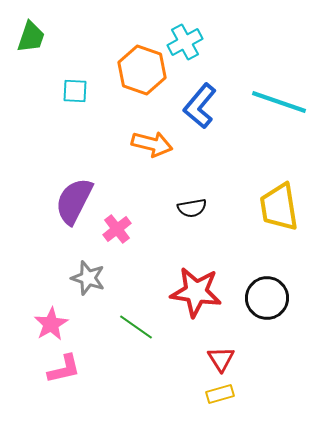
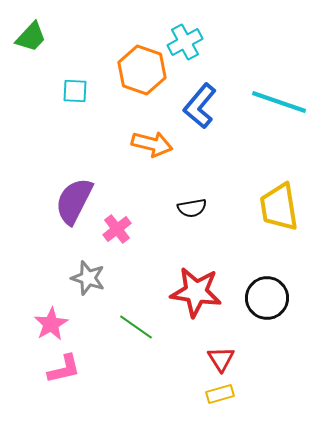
green trapezoid: rotated 24 degrees clockwise
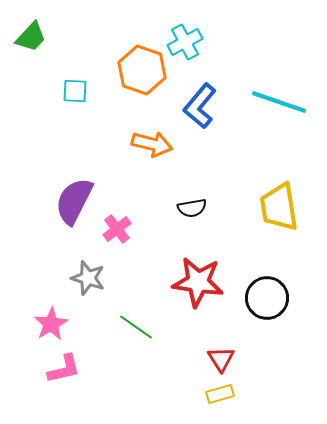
red star: moved 2 px right, 10 px up
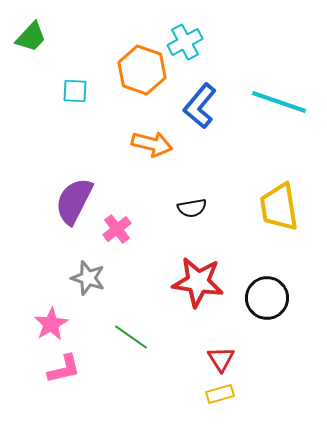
green line: moved 5 px left, 10 px down
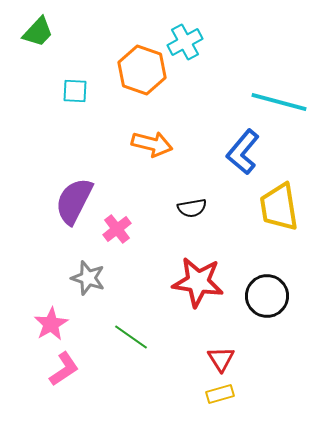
green trapezoid: moved 7 px right, 5 px up
cyan line: rotated 4 degrees counterclockwise
blue L-shape: moved 43 px right, 46 px down
black circle: moved 2 px up
pink L-shape: rotated 21 degrees counterclockwise
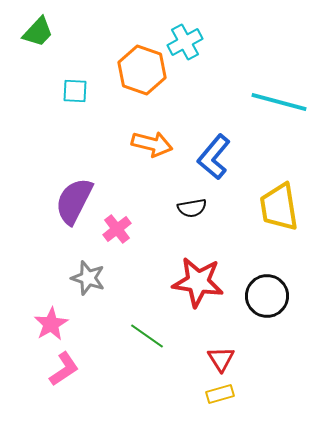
blue L-shape: moved 29 px left, 5 px down
green line: moved 16 px right, 1 px up
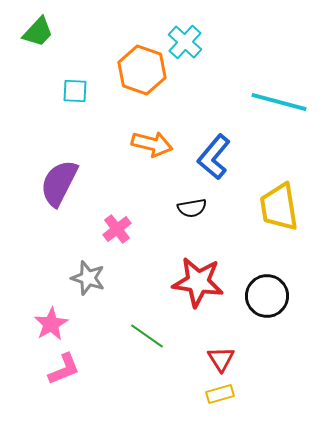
cyan cross: rotated 20 degrees counterclockwise
purple semicircle: moved 15 px left, 18 px up
pink L-shape: rotated 12 degrees clockwise
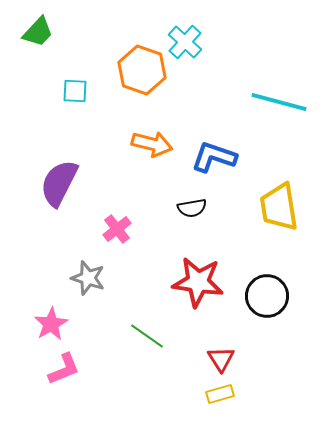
blue L-shape: rotated 69 degrees clockwise
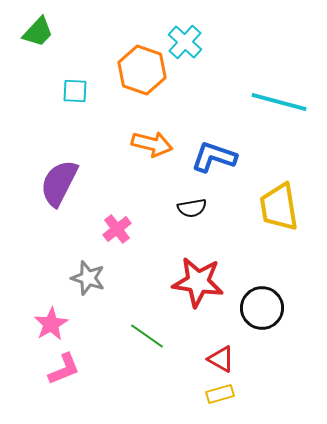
black circle: moved 5 px left, 12 px down
red triangle: rotated 28 degrees counterclockwise
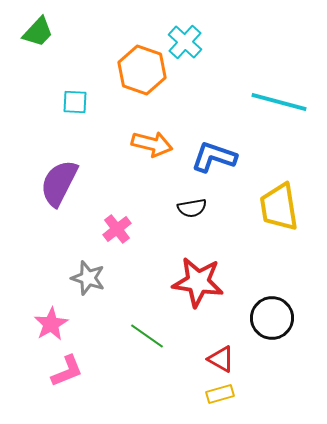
cyan square: moved 11 px down
black circle: moved 10 px right, 10 px down
pink L-shape: moved 3 px right, 2 px down
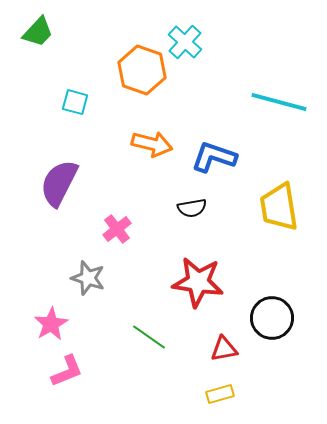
cyan square: rotated 12 degrees clockwise
green line: moved 2 px right, 1 px down
red triangle: moved 3 px right, 10 px up; rotated 40 degrees counterclockwise
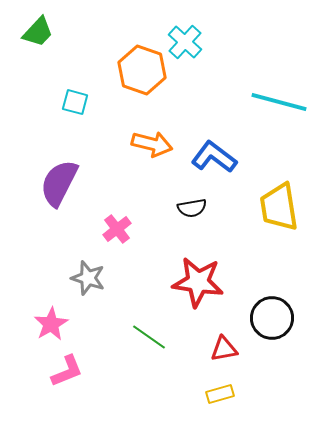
blue L-shape: rotated 18 degrees clockwise
